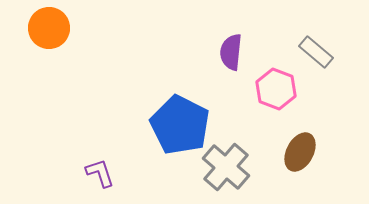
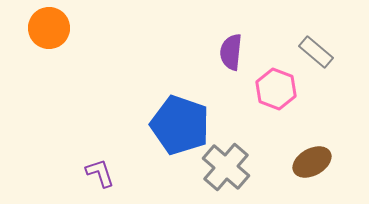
blue pentagon: rotated 8 degrees counterclockwise
brown ellipse: moved 12 px right, 10 px down; rotated 33 degrees clockwise
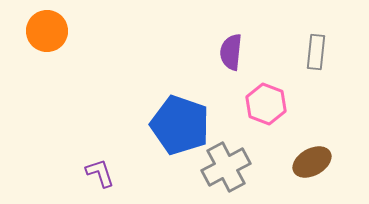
orange circle: moved 2 px left, 3 px down
gray rectangle: rotated 56 degrees clockwise
pink hexagon: moved 10 px left, 15 px down
gray cross: rotated 21 degrees clockwise
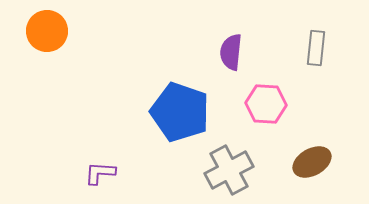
gray rectangle: moved 4 px up
pink hexagon: rotated 18 degrees counterclockwise
blue pentagon: moved 13 px up
gray cross: moved 3 px right, 3 px down
purple L-shape: rotated 68 degrees counterclockwise
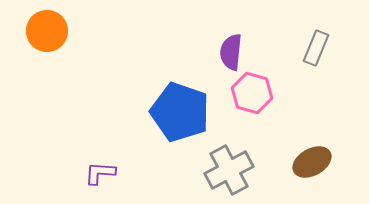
gray rectangle: rotated 16 degrees clockwise
pink hexagon: moved 14 px left, 11 px up; rotated 12 degrees clockwise
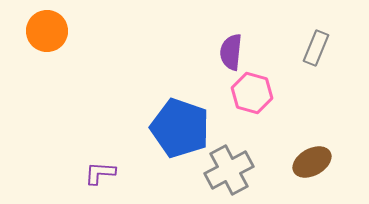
blue pentagon: moved 16 px down
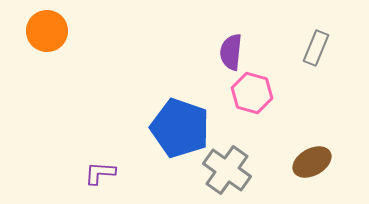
gray cross: moved 2 px left; rotated 27 degrees counterclockwise
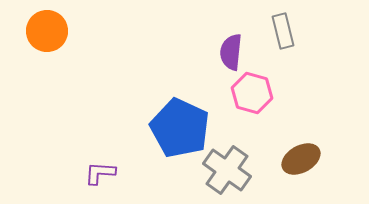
gray rectangle: moved 33 px left, 17 px up; rotated 36 degrees counterclockwise
blue pentagon: rotated 6 degrees clockwise
brown ellipse: moved 11 px left, 3 px up
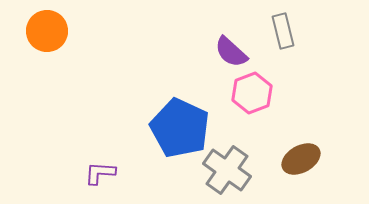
purple semicircle: rotated 54 degrees counterclockwise
pink hexagon: rotated 24 degrees clockwise
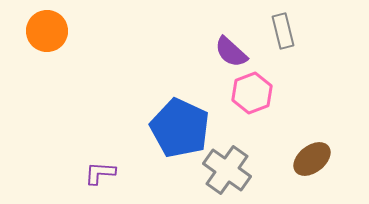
brown ellipse: moved 11 px right; rotated 9 degrees counterclockwise
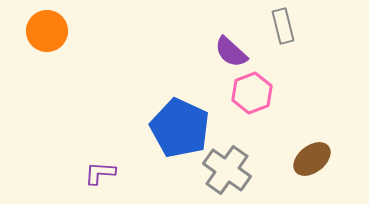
gray rectangle: moved 5 px up
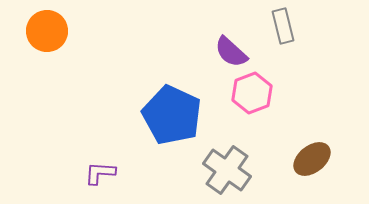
blue pentagon: moved 8 px left, 13 px up
